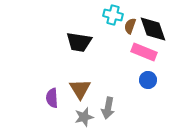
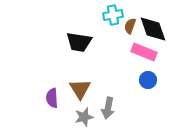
cyan cross: rotated 24 degrees counterclockwise
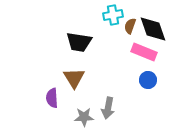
brown triangle: moved 6 px left, 11 px up
gray star: rotated 12 degrees clockwise
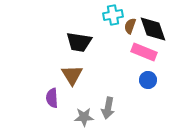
brown triangle: moved 2 px left, 3 px up
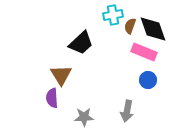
black trapezoid: moved 2 px right, 1 px down; rotated 52 degrees counterclockwise
brown triangle: moved 11 px left
gray arrow: moved 19 px right, 3 px down
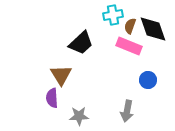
pink rectangle: moved 15 px left, 6 px up
gray star: moved 5 px left, 1 px up
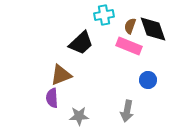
cyan cross: moved 9 px left
brown triangle: rotated 40 degrees clockwise
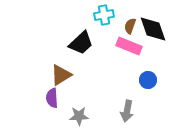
brown triangle: rotated 10 degrees counterclockwise
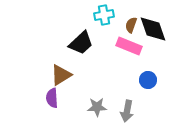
brown semicircle: moved 1 px right, 1 px up
gray star: moved 18 px right, 9 px up
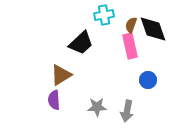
pink rectangle: moved 1 px right; rotated 55 degrees clockwise
purple semicircle: moved 2 px right, 2 px down
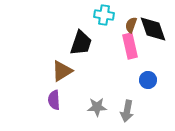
cyan cross: rotated 18 degrees clockwise
black trapezoid: rotated 28 degrees counterclockwise
brown triangle: moved 1 px right, 4 px up
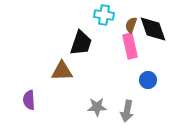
brown triangle: rotated 30 degrees clockwise
purple semicircle: moved 25 px left
